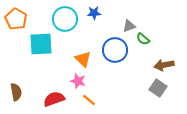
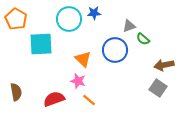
cyan circle: moved 4 px right
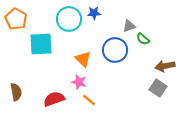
brown arrow: moved 1 px right, 1 px down
pink star: moved 1 px right, 1 px down
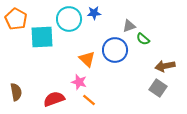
cyan square: moved 1 px right, 7 px up
orange triangle: moved 4 px right
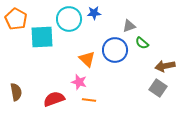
green semicircle: moved 1 px left, 4 px down
orange line: rotated 32 degrees counterclockwise
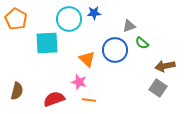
cyan square: moved 5 px right, 6 px down
brown semicircle: moved 1 px right, 1 px up; rotated 24 degrees clockwise
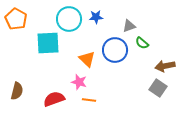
blue star: moved 2 px right, 4 px down
cyan square: moved 1 px right
